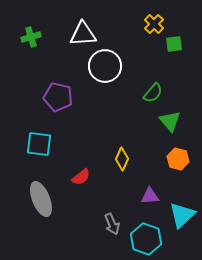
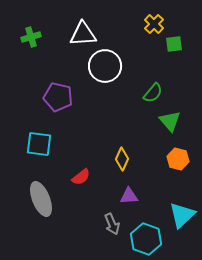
purple triangle: moved 21 px left
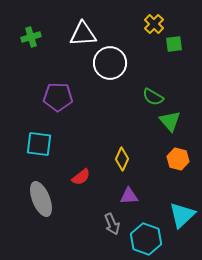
white circle: moved 5 px right, 3 px up
green semicircle: moved 4 px down; rotated 80 degrees clockwise
purple pentagon: rotated 12 degrees counterclockwise
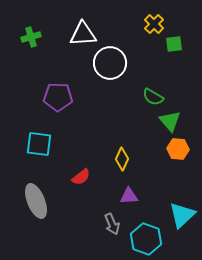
orange hexagon: moved 10 px up; rotated 10 degrees counterclockwise
gray ellipse: moved 5 px left, 2 px down
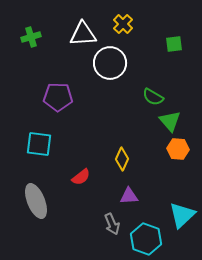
yellow cross: moved 31 px left
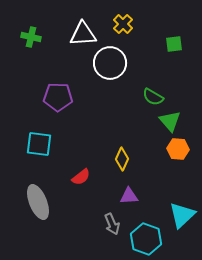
green cross: rotated 30 degrees clockwise
gray ellipse: moved 2 px right, 1 px down
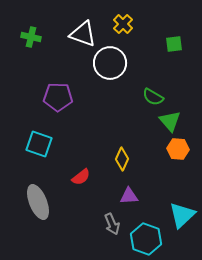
white triangle: rotated 24 degrees clockwise
cyan square: rotated 12 degrees clockwise
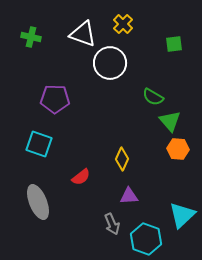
purple pentagon: moved 3 px left, 2 px down
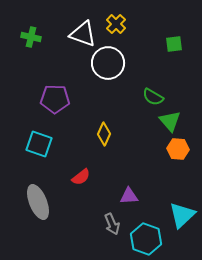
yellow cross: moved 7 px left
white circle: moved 2 px left
yellow diamond: moved 18 px left, 25 px up
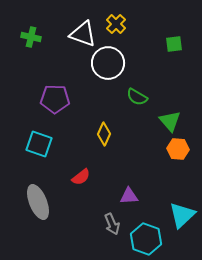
green semicircle: moved 16 px left
